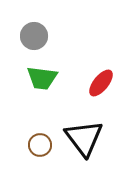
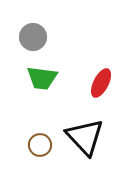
gray circle: moved 1 px left, 1 px down
red ellipse: rotated 12 degrees counterclockwise
black triangle: moved 1 px right, 1 px up; rotated 6 degrees counterclockwise
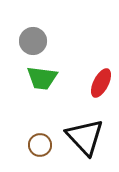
gray circle: moved 4 px down
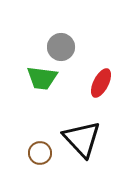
gray circle: moved 28 px right, 6 px down
black triangle: moved 3 px left, 2 px down
brown circle: moved 8 px down
